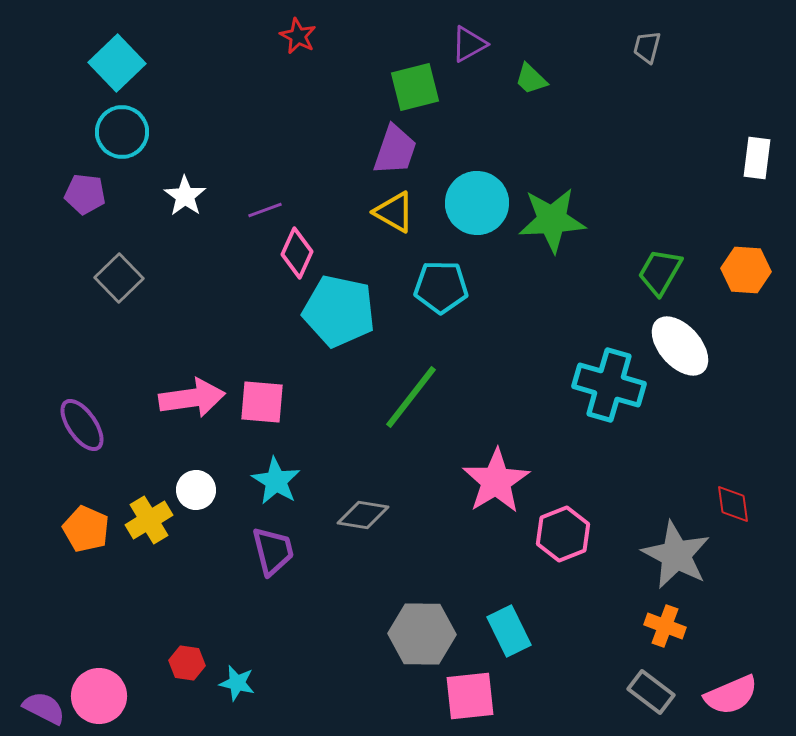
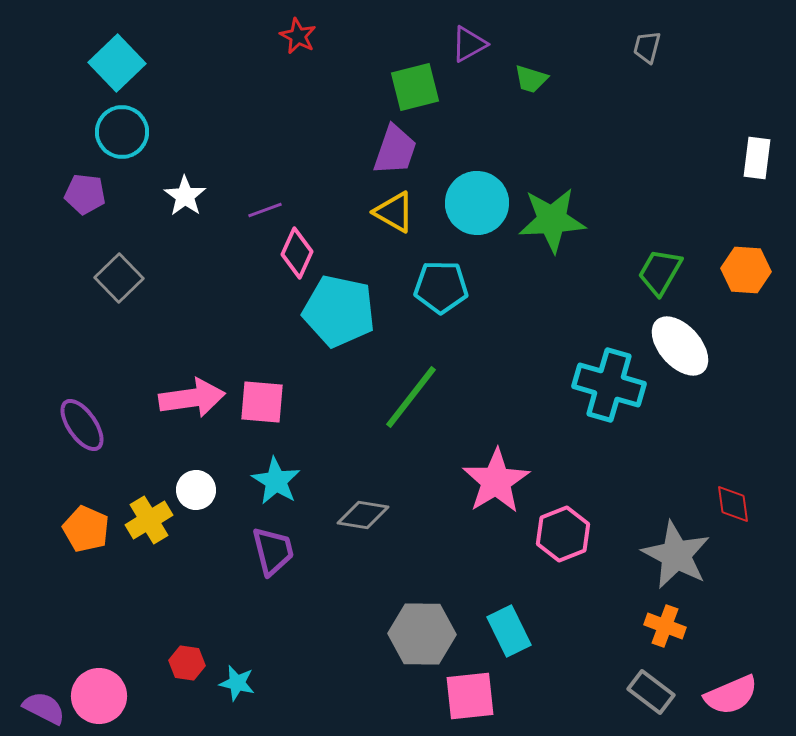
green trapezoid at (531, 79): rotated 27 degrees counterclockwise
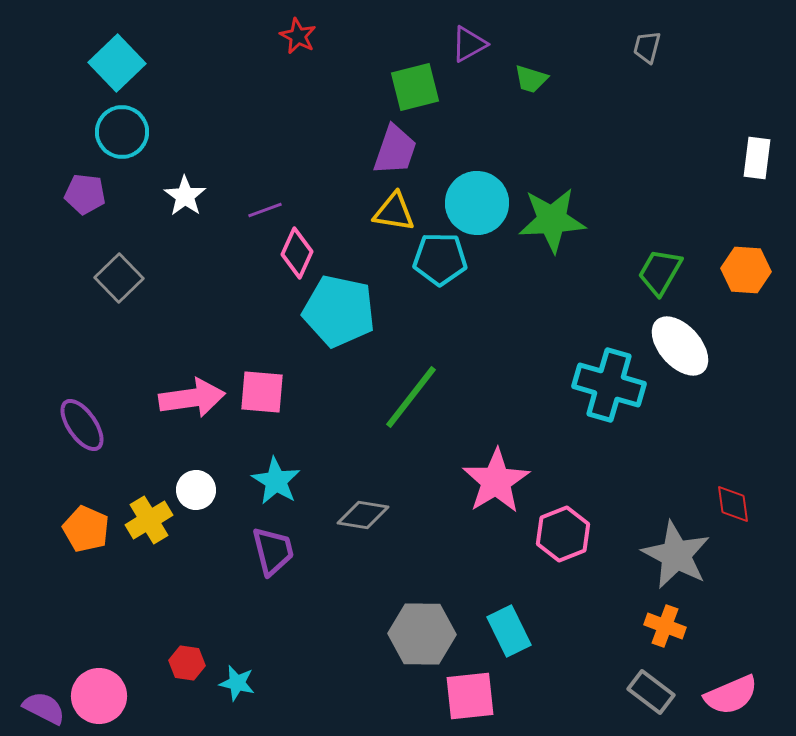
yellow triangle at (394, 212): rotated 21 degrees counterclockwise
cyan pentagon at (441, 287): moved 1 px left, 28 px up
pink square at (262, 402): moved 10 px up
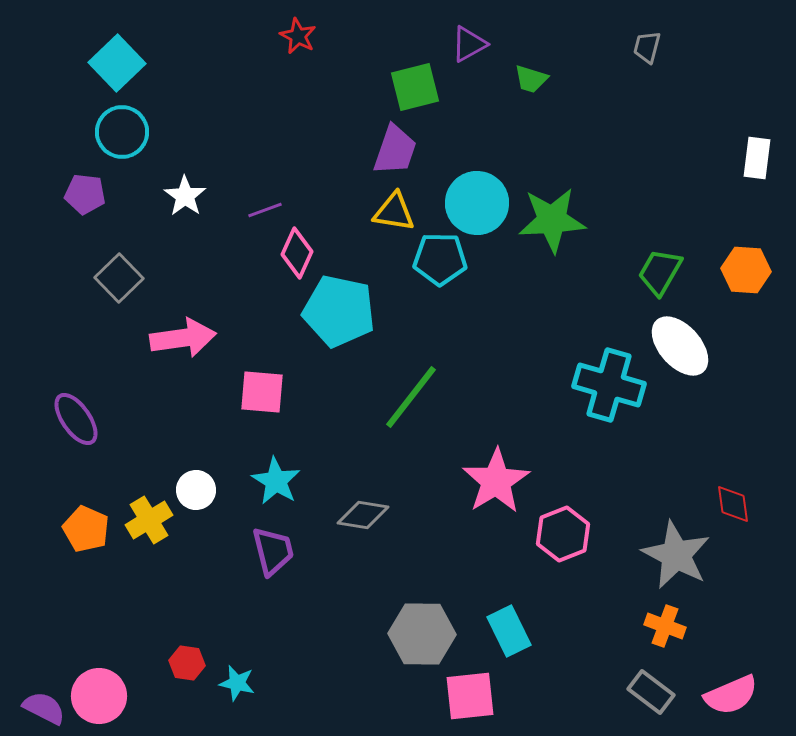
pink arrow at (192, 398): moved 9 px left, 60 px up
purple ellipse at (82, 425): moved 6 px left, 6 px up
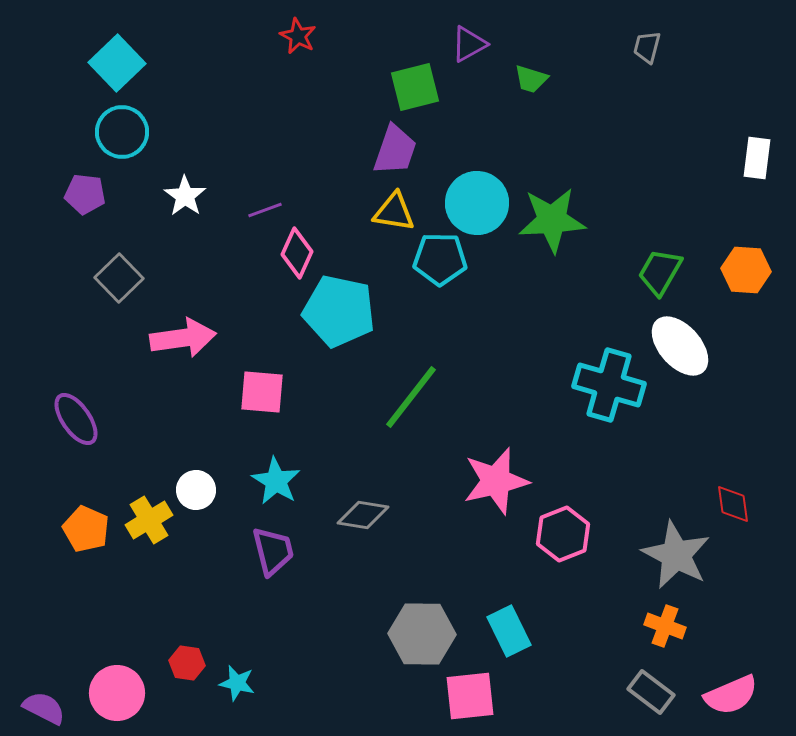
pink star at (496, 481): rotated 18 degrees clockwise
pink circle at (99, 696): moved 18 px right, 3 px up
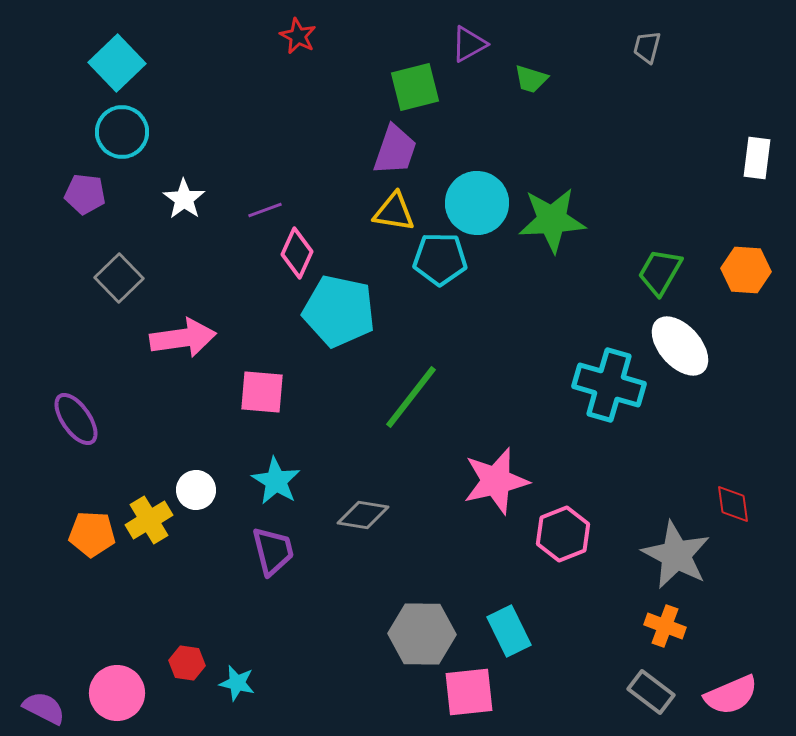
white star at (185, 196): moved 1 px left, 3 px down
orange pentagon at (86, 529): moved 6 px right, 5 px down; rotated 21 degrees counterclockwise
pink square at (470, 696): moved 1 px left, 4 px up
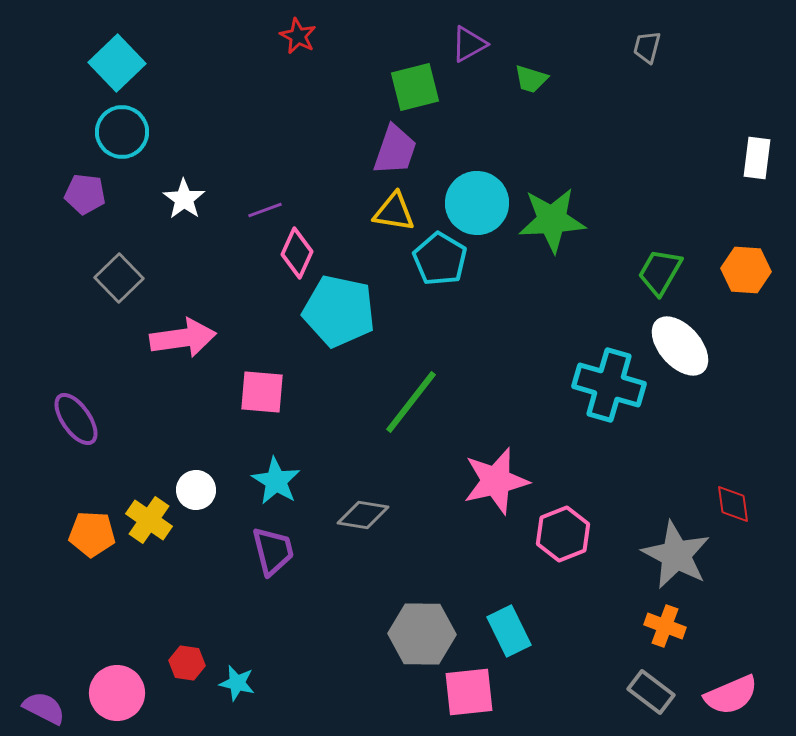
cyan pentagon at (440, 259): rotated 30 degrees clockwise
green line at (411, 397): moved 5 px down
yellow cross at (149, 520): rotated 24 degrees counterclockwise
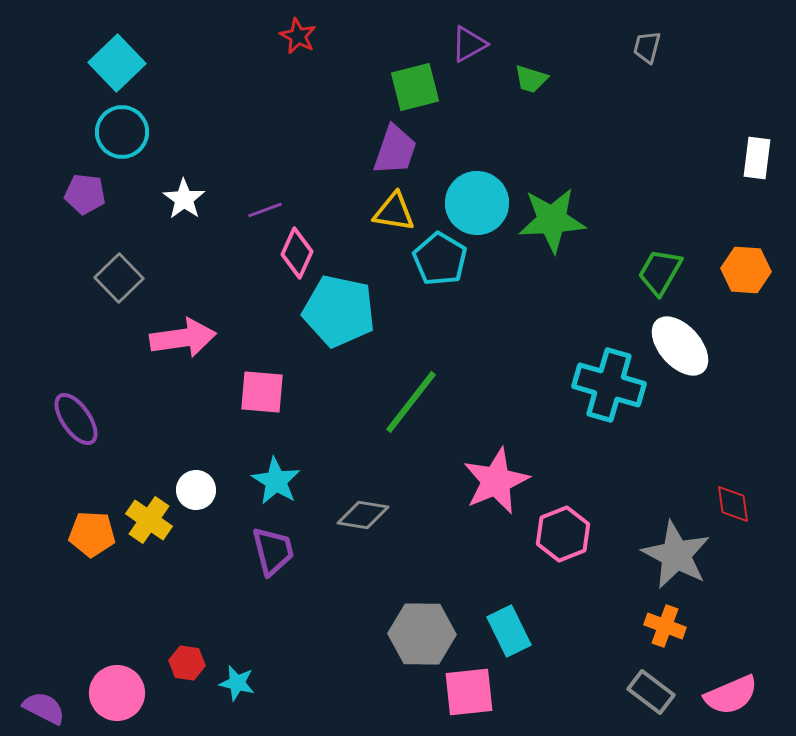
pink star at (496, 481): rotated 10 degrees counterclockwise
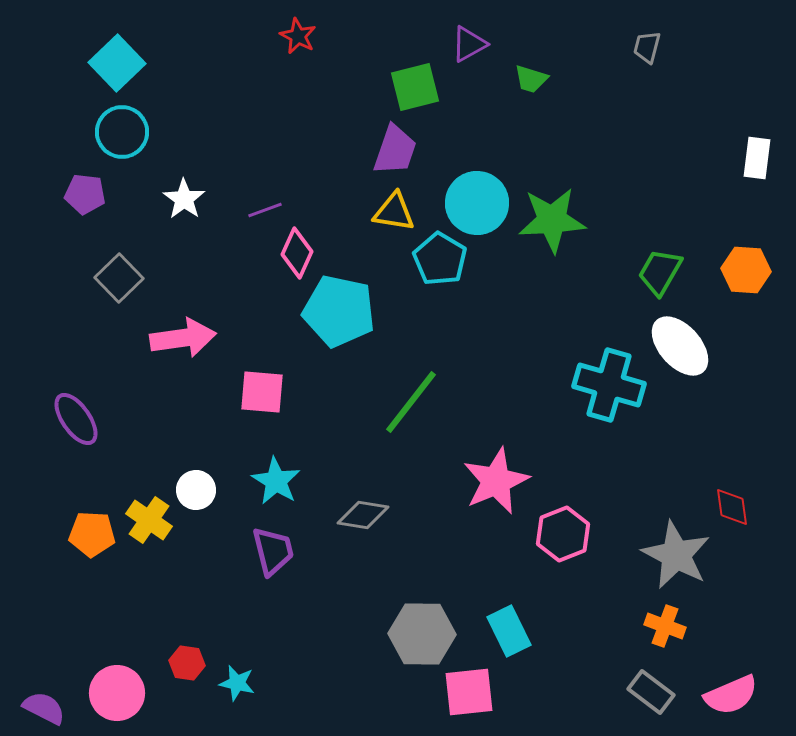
red diamond at (733, 504): moved 1 px left, 3 px down
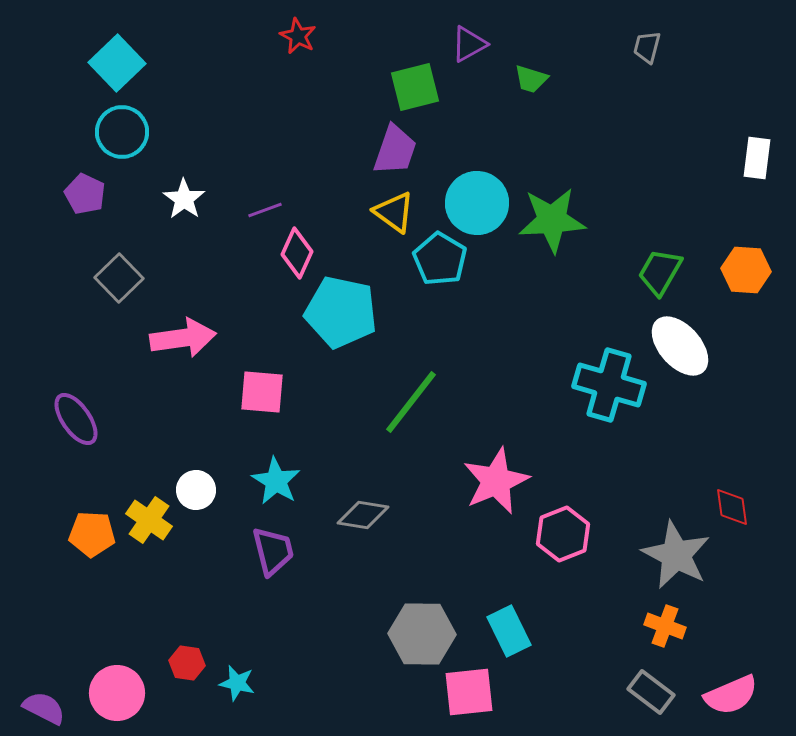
purple pentagon at (85, 194): rotated 18 degrees clockwise
yellow triangle at (394, 212): rotated 27 degrees clockwise
cyan pentagon at (339, 311): moved 2 px right, 1 px down
